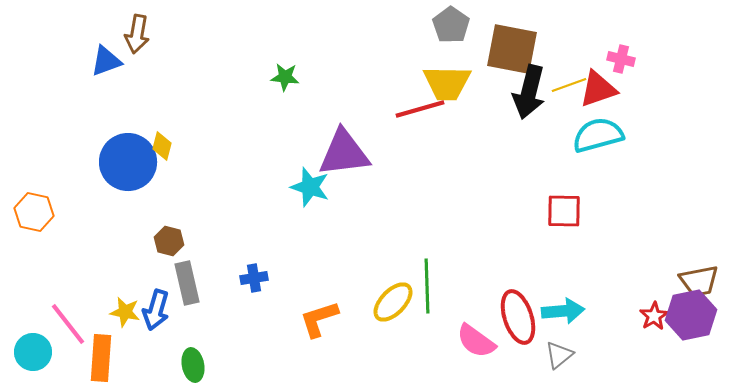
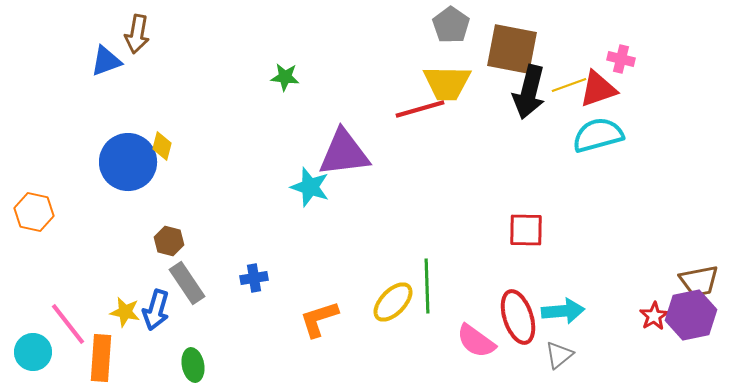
red square: moved 38 px left, 19 px down
gray rectangle: rotated 21 degrees counterclockwise
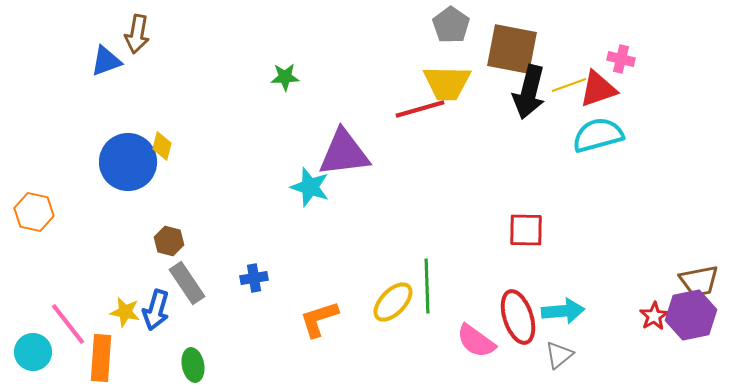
green star: rotated 8 degrees counterclockwise
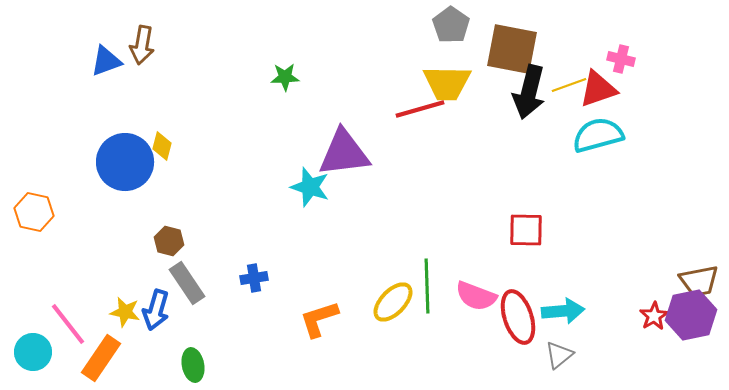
brown arrow: moved 5 px right, 11 px down
blue circle: moved 3 px left
pink semicircle: moved 45 px up; rotated 15 degrees counterclockwise
orange rectangle: rotated 30 degrees clockwise
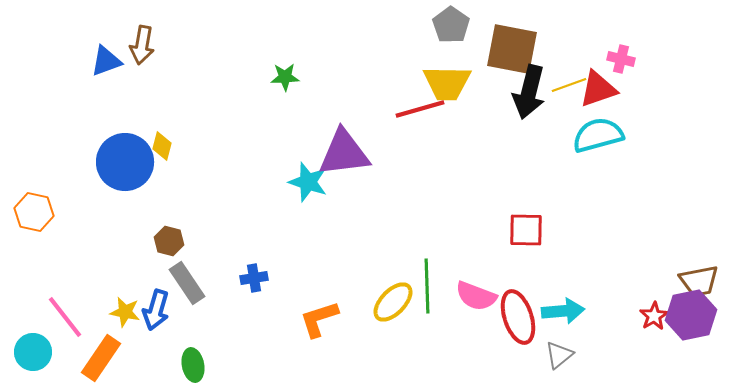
cyan star: moved 2 px left, 5 px up
pink line: moved 3 px left, 7 px up
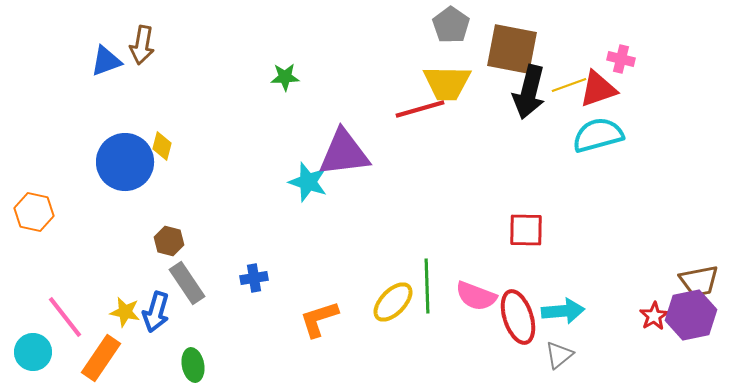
blue arrow: moved 2 px down
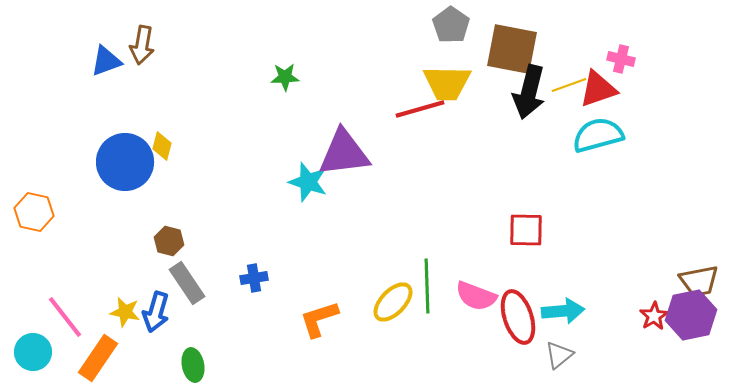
orange rectangle: moved 3 px left
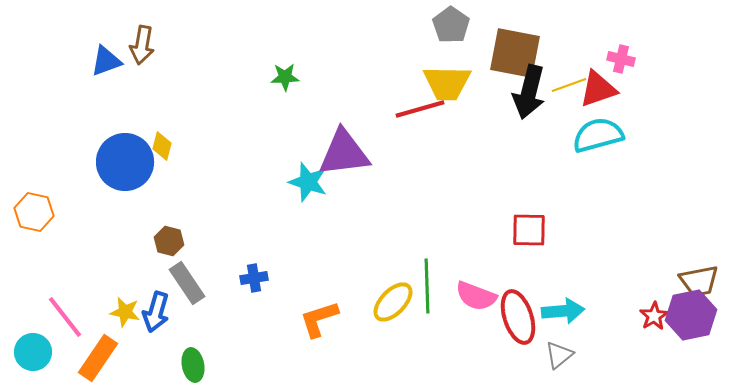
brown square: moved 3 px right, 4 px down
red square: moved 3 px right
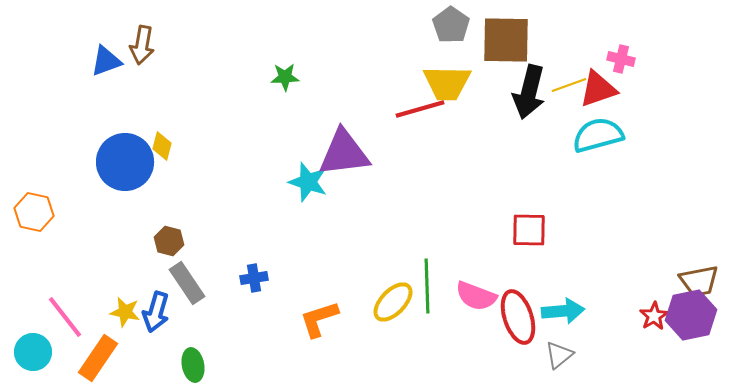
brown square: moved 9 px left, 13 px up; rotated 10 degrees counterclockwise
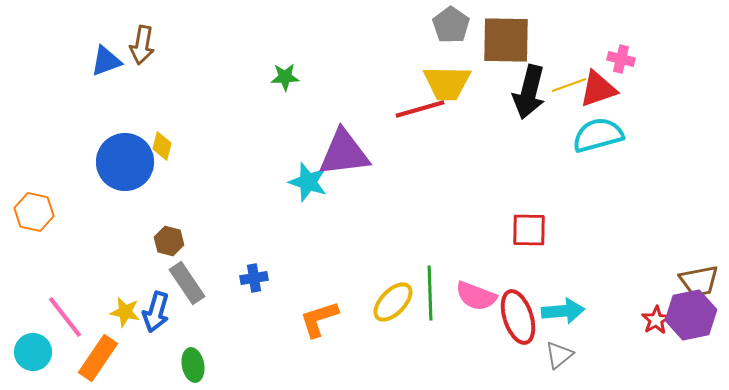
green line: moved 3 px right, 7 px down
red star: moved 2 px right, 4 px down
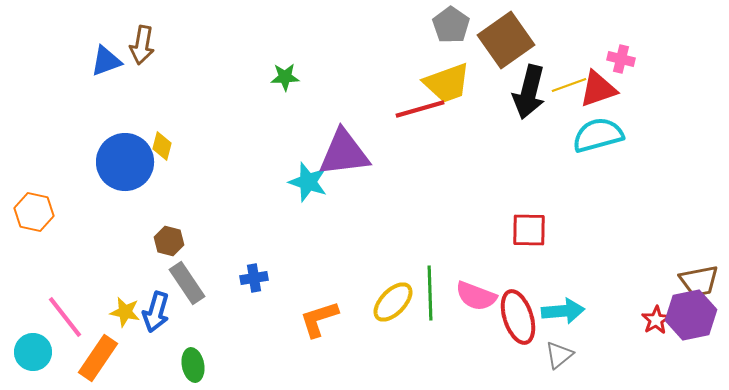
brown square: rotated 36 degrees counterclockwise
yellow trapezoid: rotated 21 degrees counterclockwise
